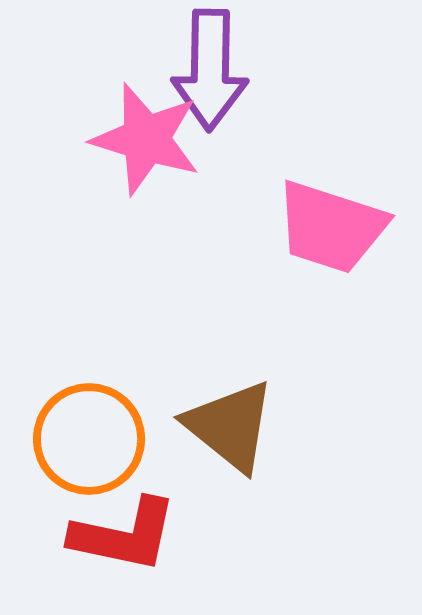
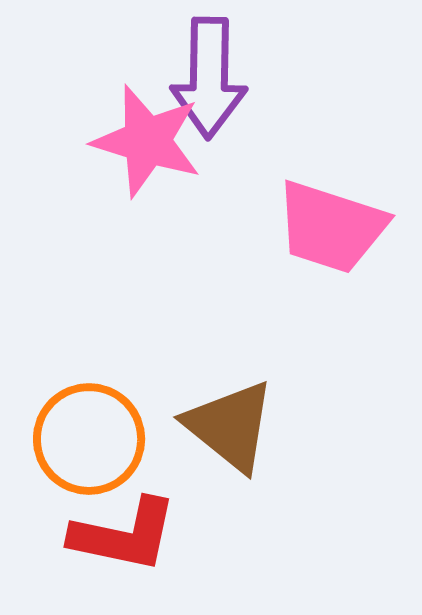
purple arrow: moved 1 px left, 8 px down
pink star: moved 1 px right, 2 px down
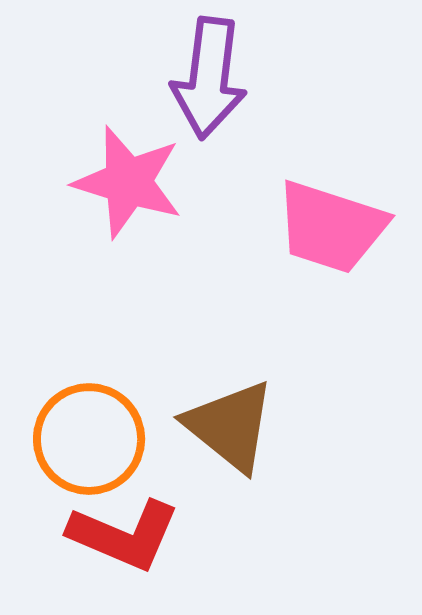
purple arrow: rotated 6 degrees clockwise
pink star: moved 19 px left, 41 px down
red L-shape: rotated 11 degrees clockwise
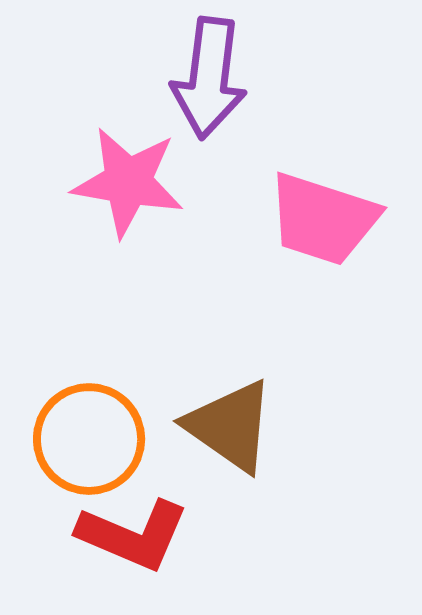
pink star: rotated 7 degrees counterclockwise
pink trapezoid: moved 8 px left, 8 px up
brown triangle: rotated 4 degrees counterclockwise
red L-shape: moved 9 px right
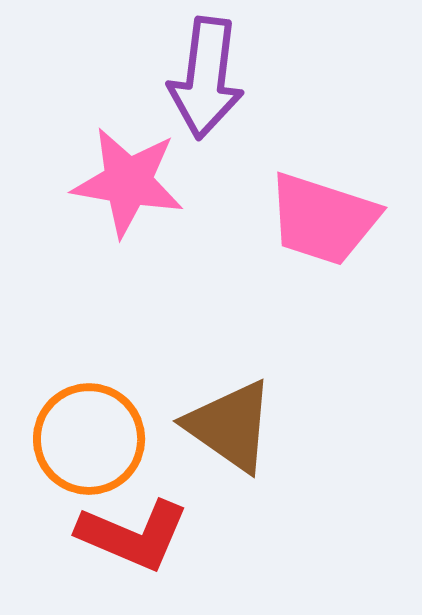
purple arrow: moved 3 px left
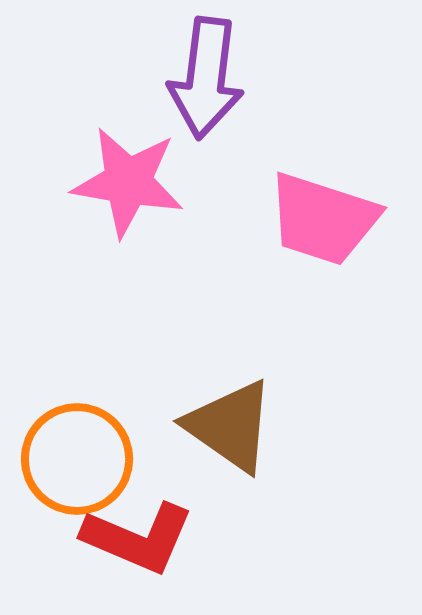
orange circle: moved 12 px left, 20 px down
red L-shape: moved 5 px right, 3 px down
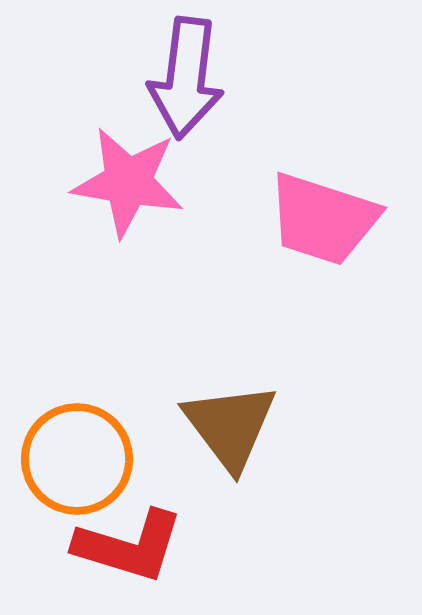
purple arrow: moved 20 px left
brown triangle: rotated 18 degrees clockwise
red L-shape: moved 9 px left, 8 px down; rotated 6 degrees counterclockwise
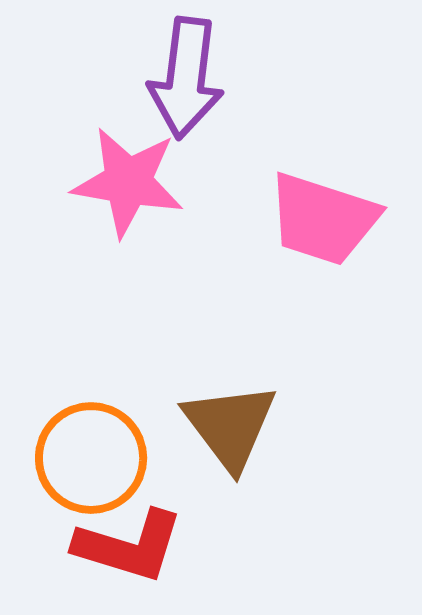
orange circle: moved 14 px right, 1 px up
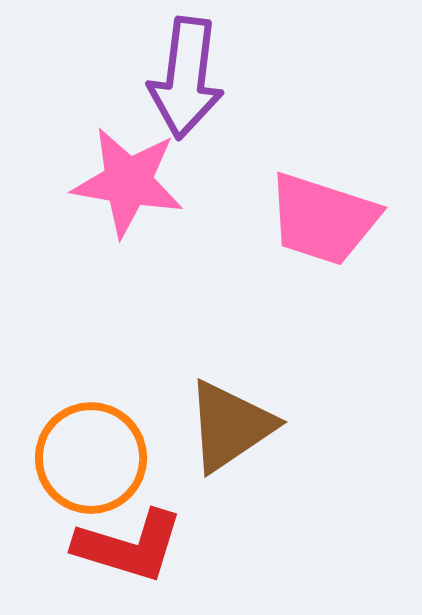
brown triangle: rotated 33 degrees clockwise
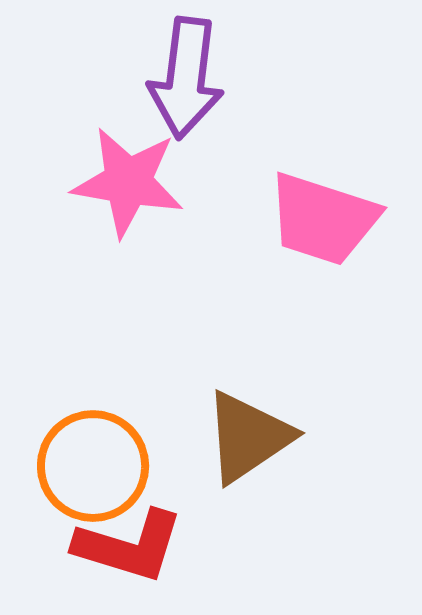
brown triangle: moved 18 px right, 11 px down
orange circle: moved 2 px right, 8 px down
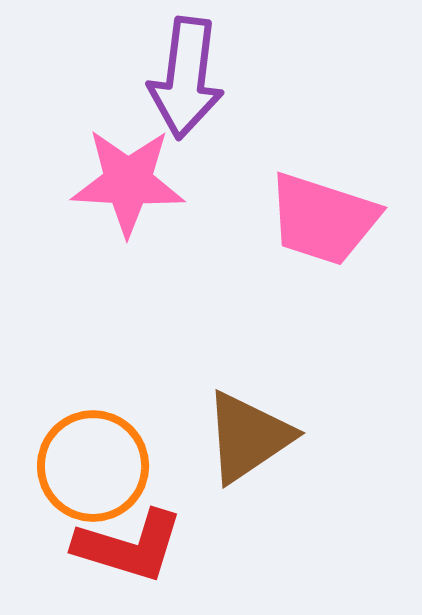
pink star: rotated 7 degrees counterclockwise
